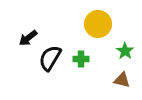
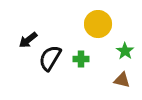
black arrow: moved 2 px down
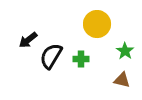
yellow circle: moved 1 px left
black semicircle: moved 1 px right, 2 px up
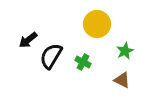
green star: rotated 12 degrees clockwise
green cross: moved 2 px right, 3 px down; rotated 28 degrees clockwise
brown triangle: rotated 12 degrees clockwise
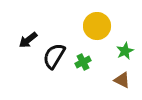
yellow circle: moved 2 px down
black semicircle: moved 3 px right
green cross: rotated 35 degrees clockwise
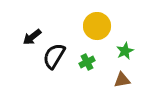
black arrow: moved 4 px right, 3 px up
green cross: moved 4 px right
brown triangle: rotated 36 degrees counterclockwise
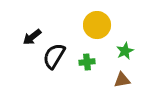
yellow circle: moved 1 px up
green cross: rotated 21 degrees clockwise
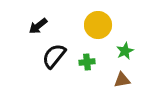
yellow circle: moved 1 px right
black arrow: moved 6 px right, 11 px up
black semicircle: rotated 8 degrees clockwise
